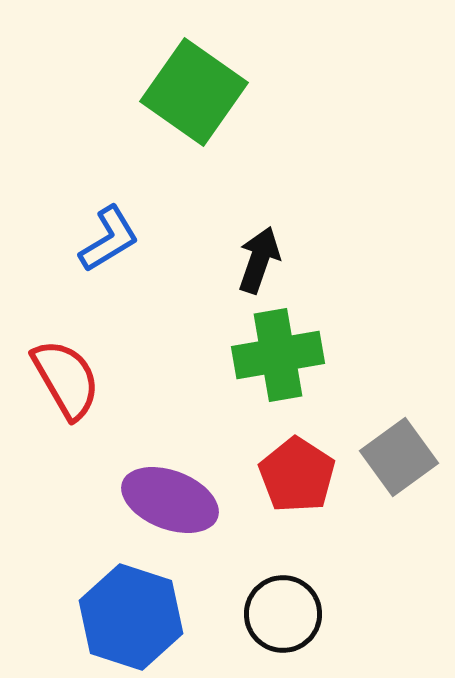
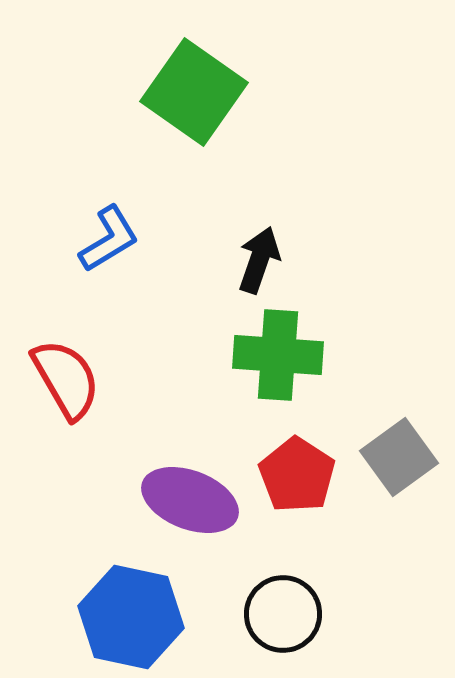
green cross: rotated 14 degrees clockwise
purple ellipse: moved 20 px right
blue hexagon: rotated 6 degrees counterclockwise
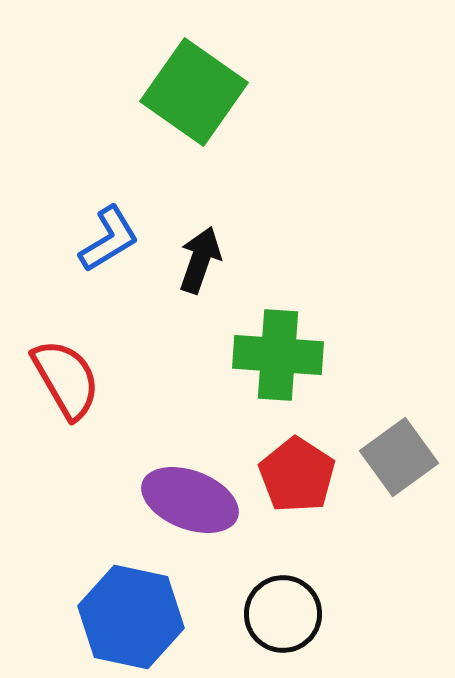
black arrow: moved 59 px left
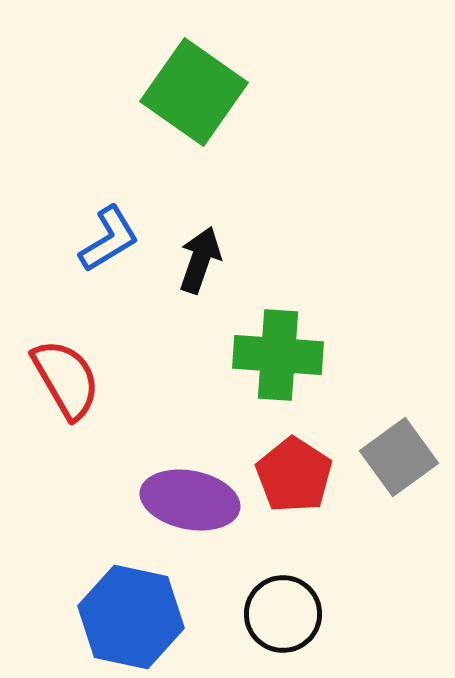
red pentagon: moved 3 px left
purple ellipse: rotated 10 degrees counterclockwise
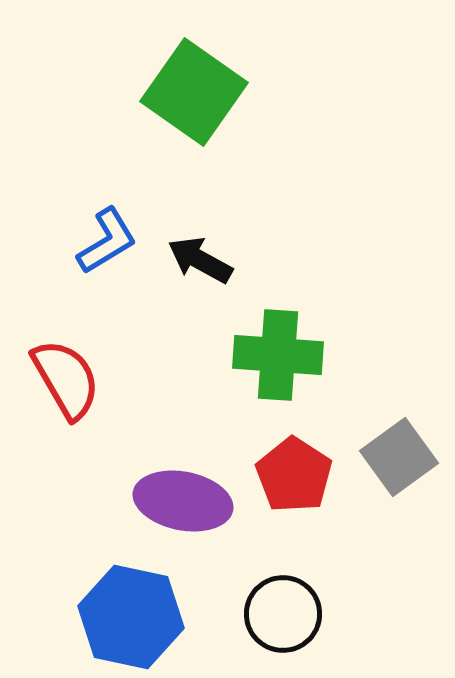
blue L-shape: moved 2 px left, 2 px down
black arrow: rotated 80 degrees counterclockwise
purple ellipse: moved 7 px left, 1 px down
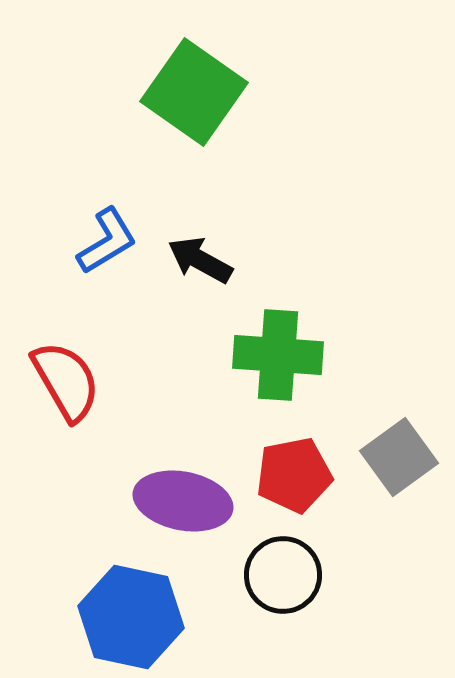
red semicircle: moved 2 px down
red pentagon: rotated 28 degrees clockwise
black circle: moved 39 px up
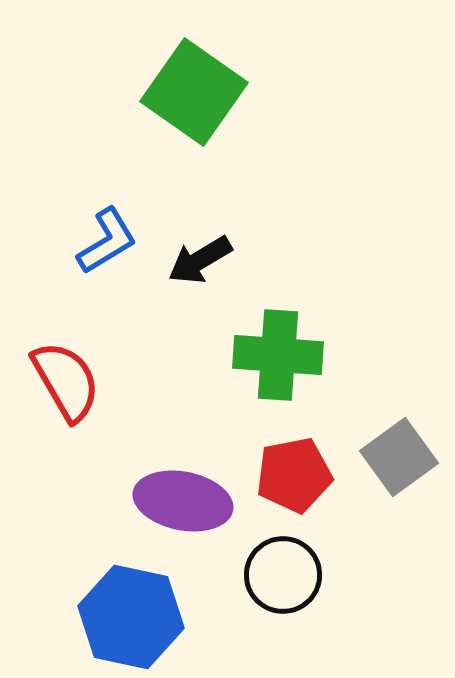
black arrow: rotated 60 degrees counterclockwise
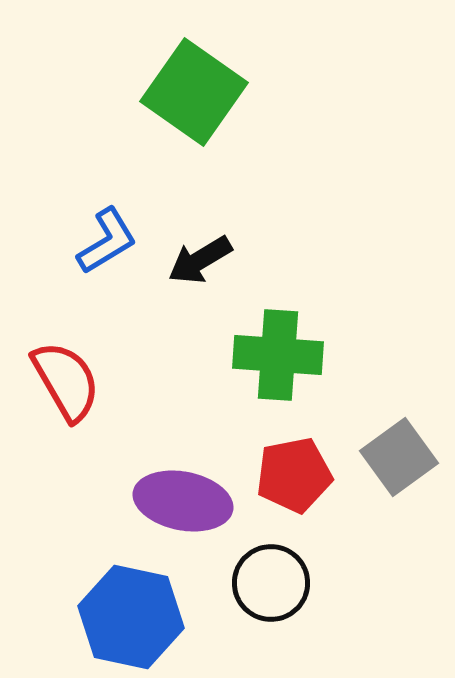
black circle: moved 12 px left, 8 px down
